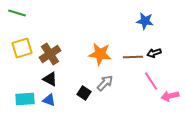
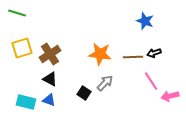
blue star: rotated 12 degrees clockwise
cyan rectangle: moved 1 px right, 3 px down; rotated 18 degrees clockwise
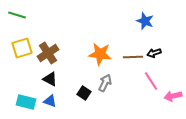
green line: moved 2 px down
brown cross: moved 2 px left, 1 px up
gray arrow: rotated 18 degrees counterclockwise
pink arrow: moved 3 px right
blue triangle: moved 1 px right, 1 px down
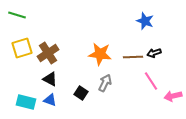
black square: moved 3 px left
blue triangle: moved 1 px up
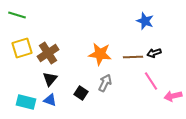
black triangle: rotated 42 degrees clockwise
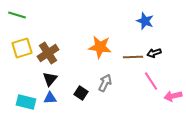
orange star: moved 7 px up
blue triangle: moved 2 px up; rotated 24 degrees counterclockwise
